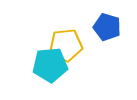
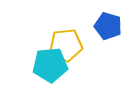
blue pentagon: moved 1 px right, 1 px up
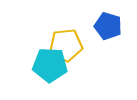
cyan pentagon: rotated 8 degrees clockwise
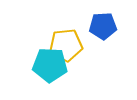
blue pentagon: moved 5 px left; rotated 20 degrees counterclockwise
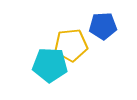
yellow pentagon: moved 5 px right
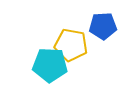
yellow pentagon: rotated 16 degrees clockwise
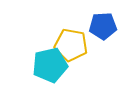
cyan pentagon: rotated 16 degrees counterclockwise
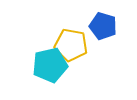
blue pentagon: rotated 20 degrees clockwise
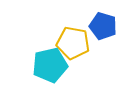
yellow pentagon: moved 2 px right, 2 px up
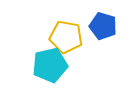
yellow pentagon: moved 7 px left, 6 px up
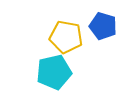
cyan pentagon: moved 4 px right, 7 px down
